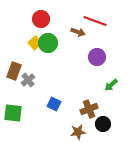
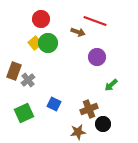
green square: moved 11 px right; rotated 30 degrees counterclockwise
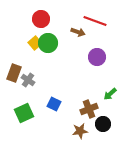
brown rectangle: moved 2 px down
gray cross: rotated 16 degrees counterclockwise
green arrow: moved 1 px left, 9 px down
brown star: moved 2 px right, 1 px up
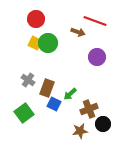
red circle: moved 5 px left
yellow square: rotated 24 degrees counterclockwise
brown rectangle: moved 33 px right, 15 px down
green arrow: moved 40 px left
green square: rotated 12 degrees counterclockwise
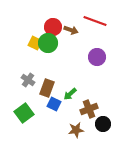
red circle: moved 17 px right, 8 px down
brown arrow: moved 7 px left, 2 px up
brown star: moved 4 px left, 1 px up
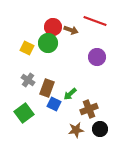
yellow square: moved 8 px left, 5 px down
black circle: moved 3 px left, 5 px down
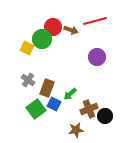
red line: rotated 35 degrees counterclockwise
green circle: moved 6 px left, 4 px up
green square: moved 12 px right, 4 px up
black circle: moved 5 px right, 13 px up
